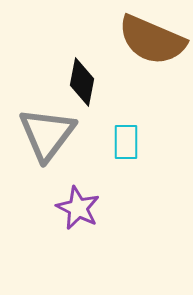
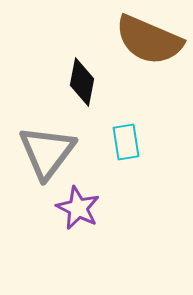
brown semicircle: moved 3 px left
gray triangle: moved 18 px down
cyan rectangle: rotated 9 degrees counterclockwise
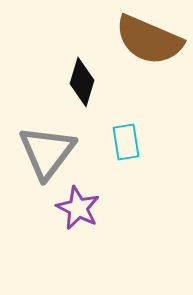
black diamond: rotated 6 degrees clockwise
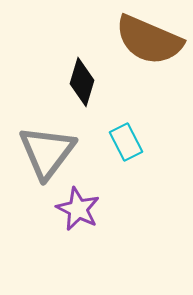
cyan rectangle: rotated 18 degrees counterclockwise
purple star: moved 1 px down
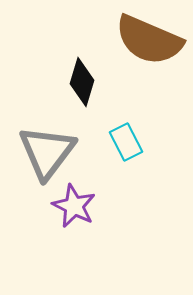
purple star: moved 4 px left, 3 px up
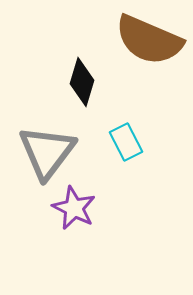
purple star: moved 2 px down
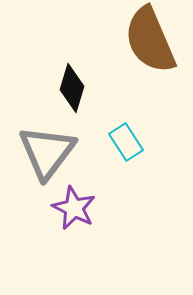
brown semicircle: moved 1 px right; rotated 44 degrees clockwise
black diamond: moved 10 px left, 6 px down
cyan rectangle: rotated 6 degrees counterclockwise
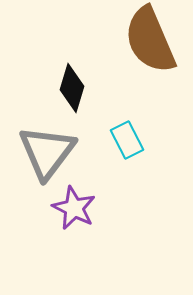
cyan rectangle: moved 1 px right, 2 px up; rotated 6 degrees clockwise
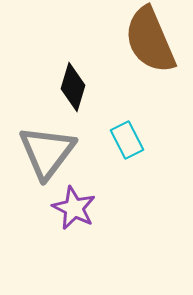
black diamond: moved 1 px right, 1 px up
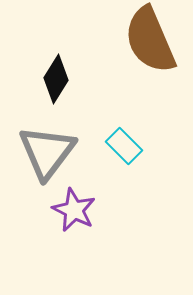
black diamond: moved 17 px left, 8 px up; rotated 15 degrees clockwise
cyan rectangle: moved 3 px left, 6 px down; rotated 18 degrees counterclockwise
purple star: moved 2 px down
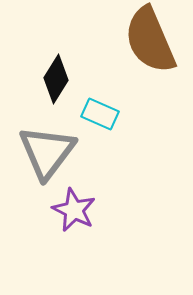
cyan rectangle: moved 24 px left, 32 px up; rotated 21 degrees counterclockwise
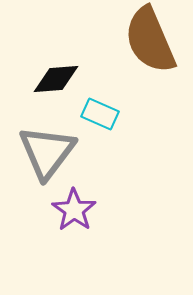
black diamond: rotated 54 degrees clockwise
purple star: rotated 9 degrees clockwise
